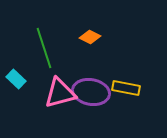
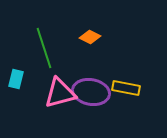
cyan rectangle: rotated 60 degrees clockwise
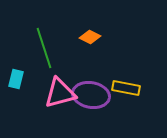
purple ellipse: moved 3 px down
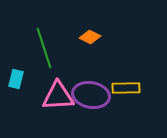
yellow rectangle: rotated 12 degrees counterclockwise
pink triangle: moved 2 px left, 3 px down; rotated 12 degrees clockwise
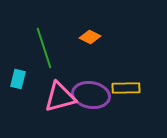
cyan rectangle: moved 2 px right
pink triangle: moved 2 px right, 1 px down; rotated 12 degrees counterclockwise
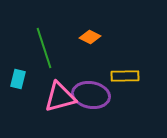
yellow rectangle: moved 1 px left, 12 px up
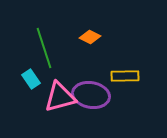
cyan rectangle: moved 13 px right; rotated 48 degrees counterclockwise
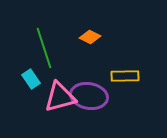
purple ellipse: moved 2 px left, 1 px down
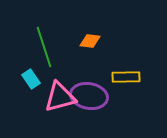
orange diamond: moved 4 px down; rotated 20 degrees counterclockwise
green line: moved 1 px up
yellow rectangle: moved 1 px right, 1 px down
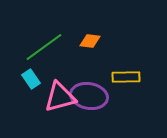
green line: rotated 72 degrees clockwise
